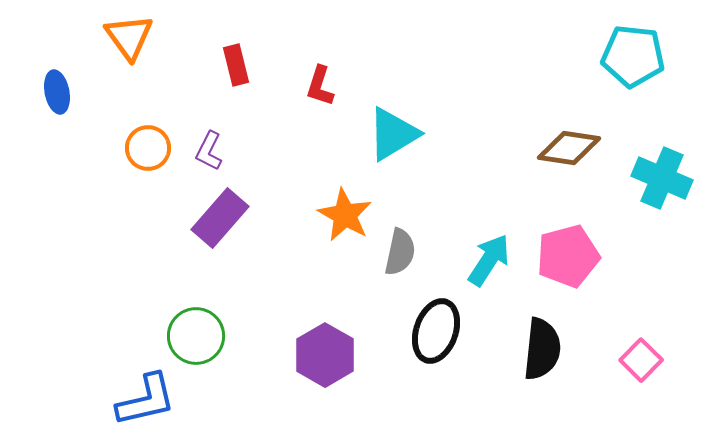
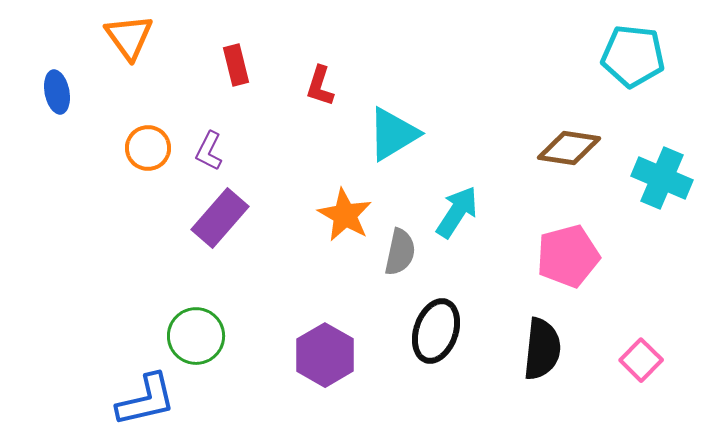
cyan arrow: moved 32 px left, 48 px up
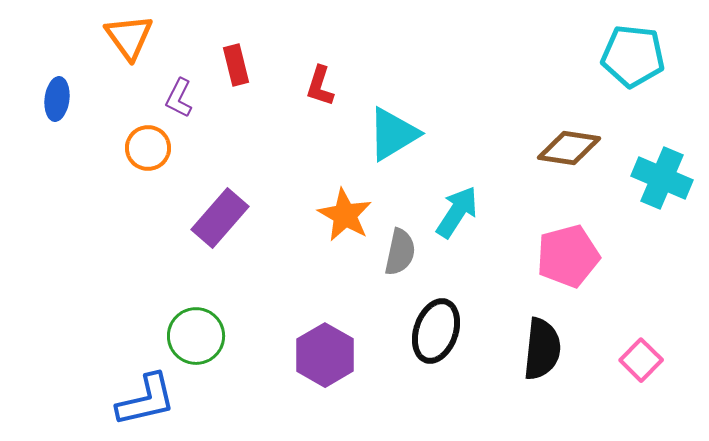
blue ellipse: moved 7 px down; rotated 18 degrees clockwise
purple L-shape: moved 30 px left, 53 px up
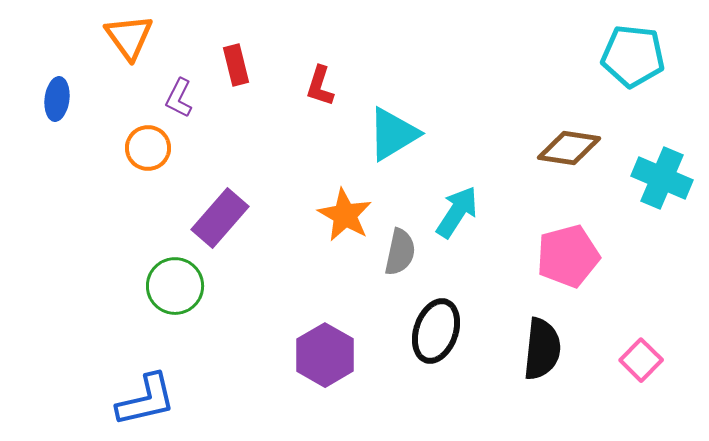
green circle: moved 21 px left, 50 px up
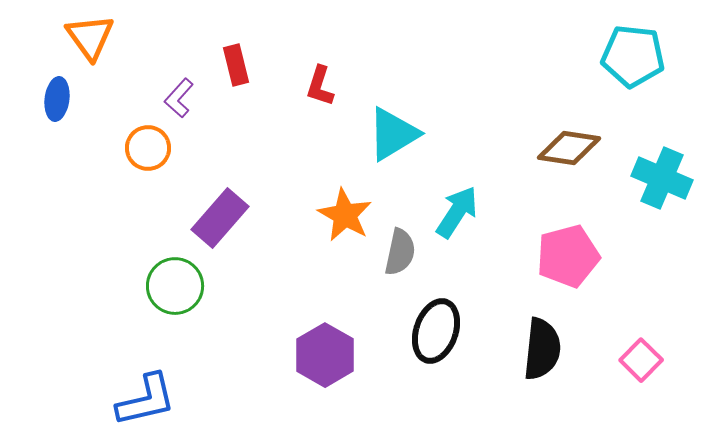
orange triangle: moved 39 px left
purple L-shape: rotated 15 degrees clockwise
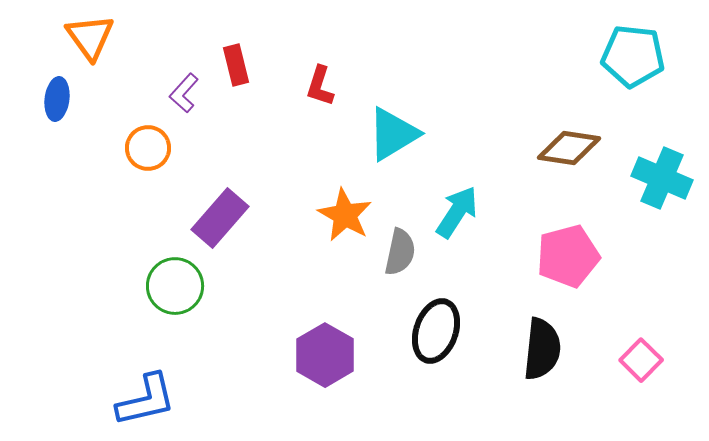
purple L-shape: moved 5 px right, 5 px up
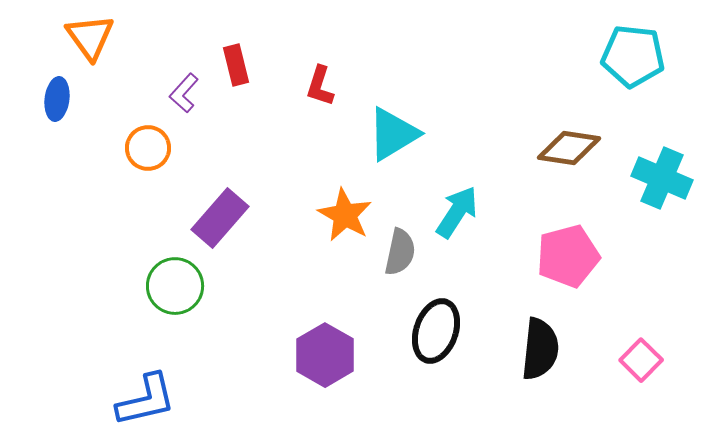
black semicircle: moved 2 px left
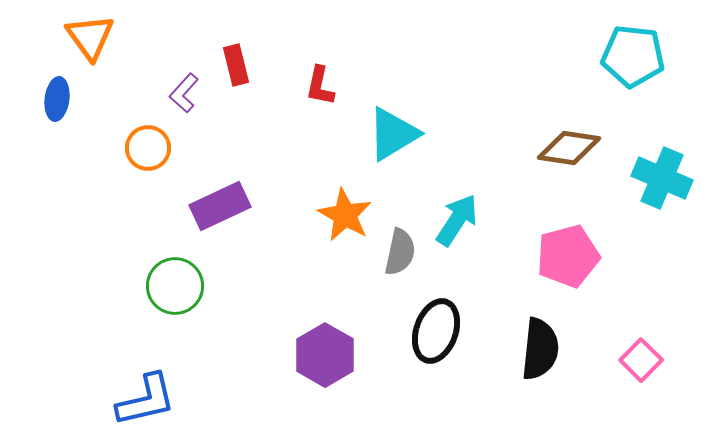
red L-shape: rotated 6 degrees counterclockwise
cyan arrow: moved 8 px down
purple rectangle: moved 12 px up; rotated 24 degrees clockwise
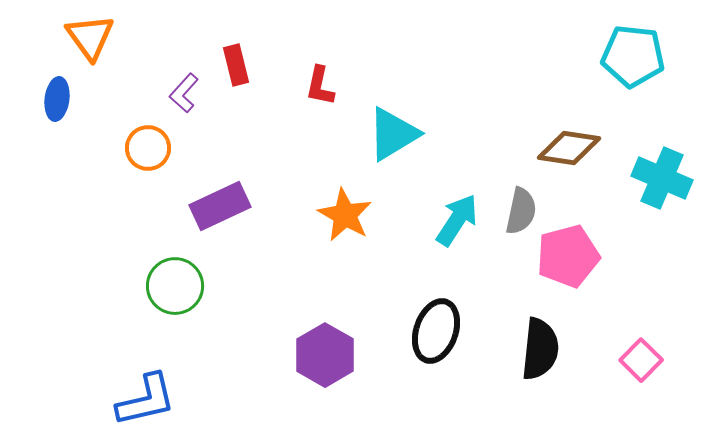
gray semicircle: moved 121 px right, 41 px up
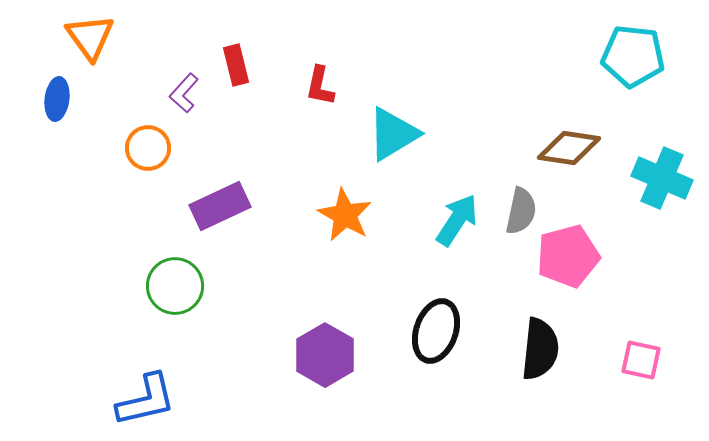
pink square: rotated 33 degrees counterclockwise
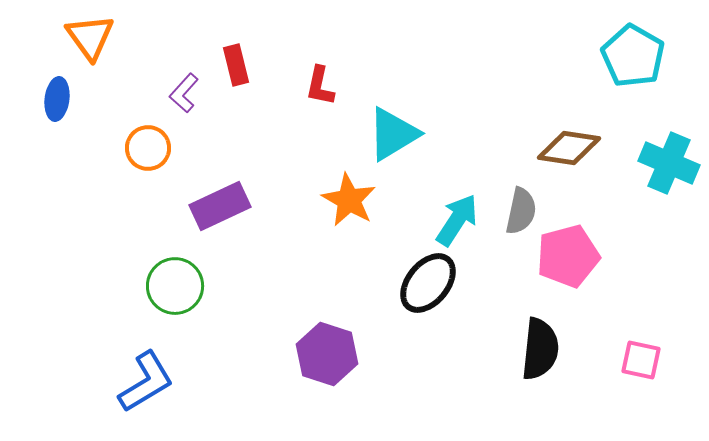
cyan pentagon: rotated 24 degrees clockwise
cyan cross: moved 7 px right, 15 px up
orange star: moved 4 px right, 15 px up
black ellipse: moved 8 px left, 48 px up; rotated 20 degrees clockwise
purple hexagon: moved 2 px right, 1 px up; rotated 12 degrees counterclockwise
blue L-shape: moved 18 px up; rotated 18 degrees counterclockwise
